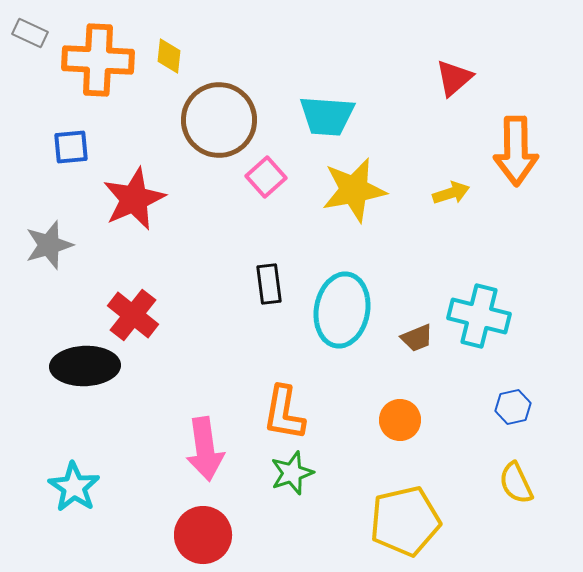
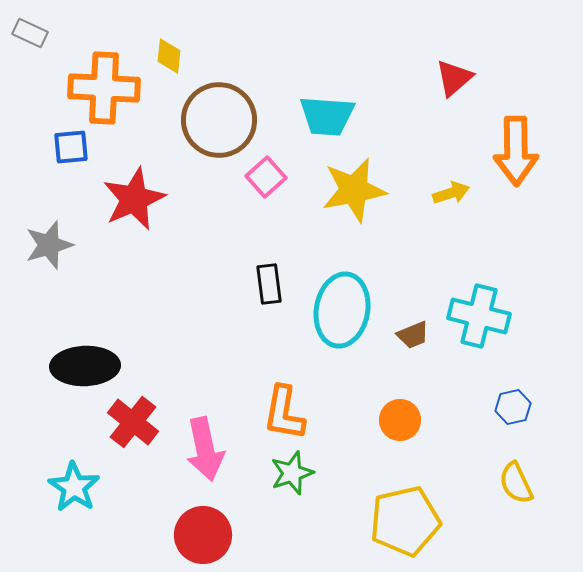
orange cross: moved 6 px right, 28 px down
red cross: moved 107 px down
brown trapezoid: moved 4 px left, 3 px up
pink arrow: rotated 4 degrees counterclockwise
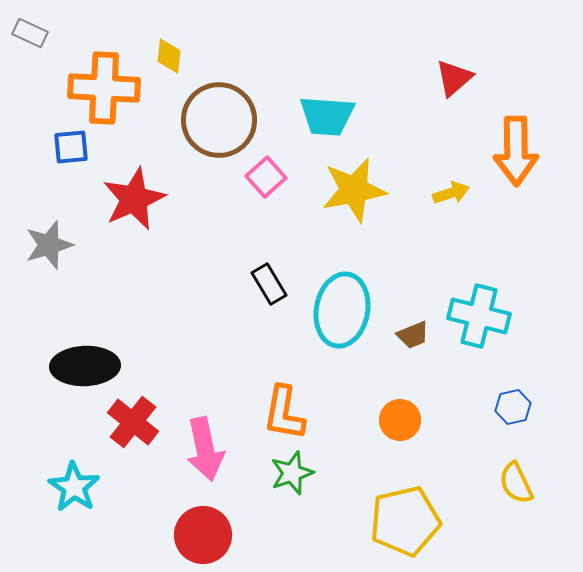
black rectangle: rotated 24 degrees counterclockwise
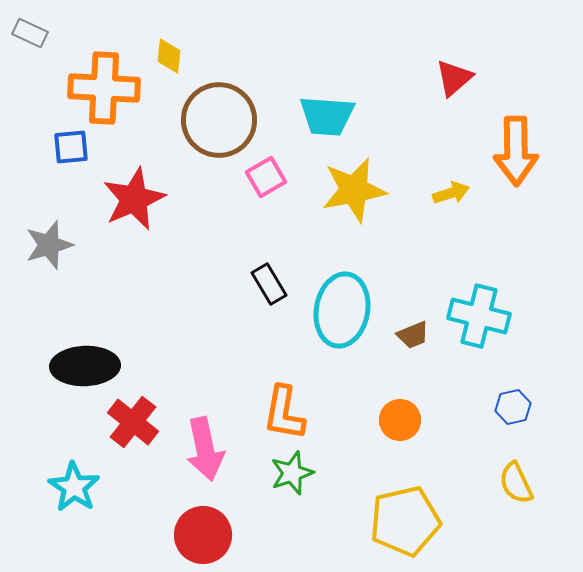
pink square: rotated 12 degrees clockwise
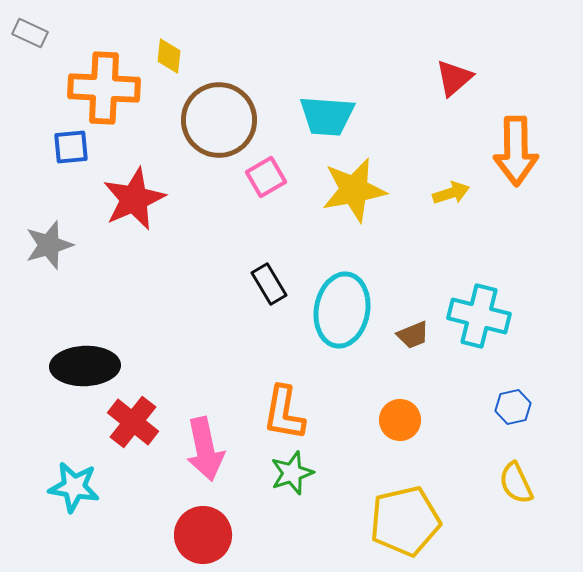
cyan star: rotated 24 degrees counterclockwise
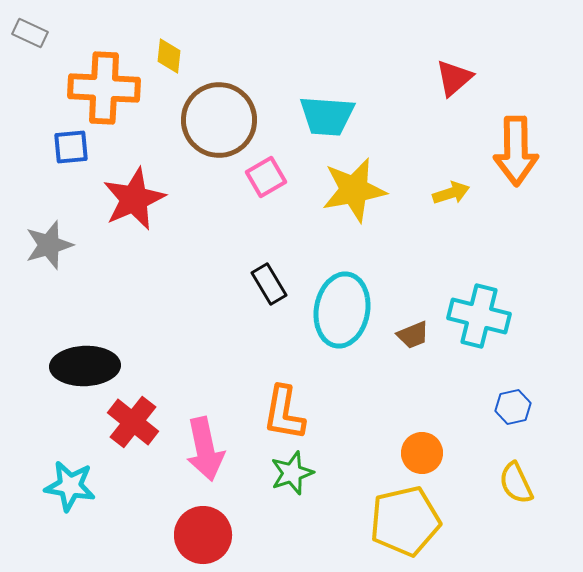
orange circle: moved 22 px right, 33 px down
cyan star: moved 4 px left, 1 px up
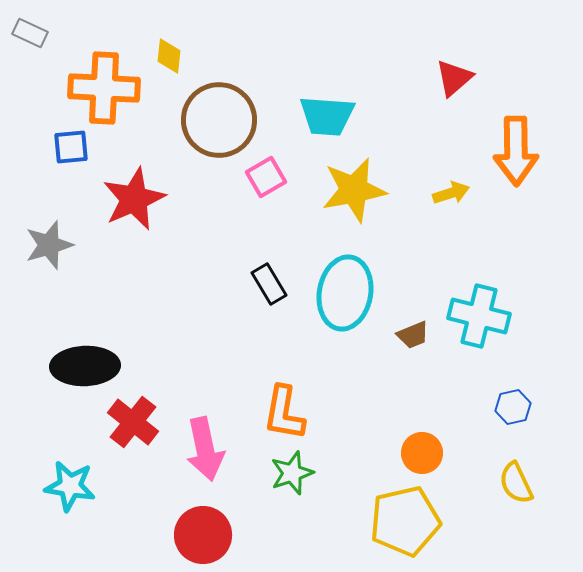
cyan ellipse: moved 3 px right, 17 px up
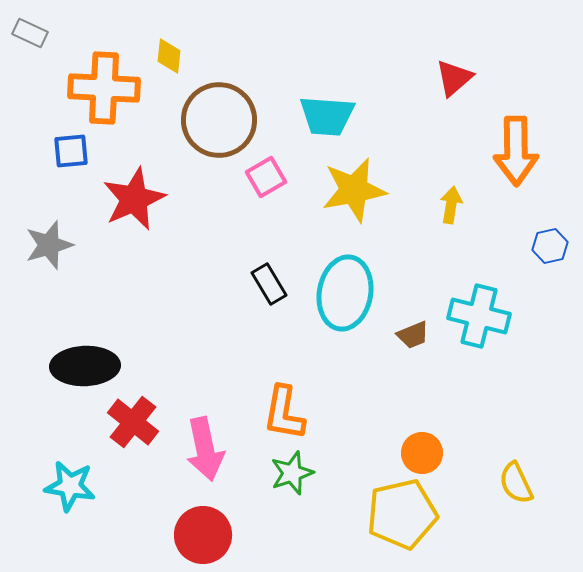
blue square: moved 4 px down
yellow arrow: moved 12 px down; rotated 63 degrees counterclockwise
blue hexagon: moved 37 px right, 161 px up
yellow pentagon: moved 3 px left, 7 px up
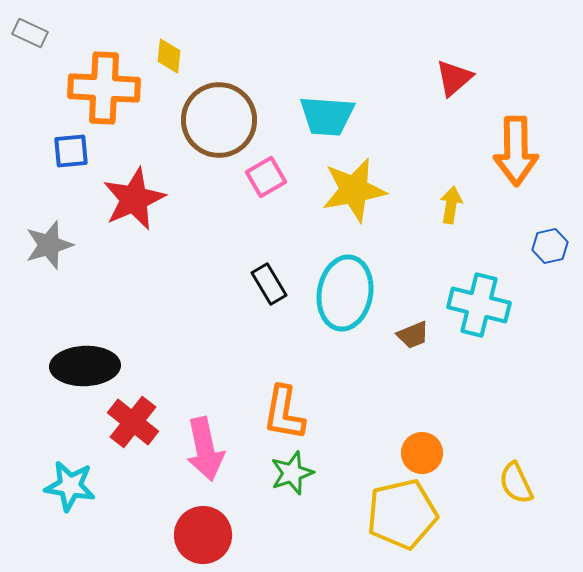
cyan cross: moved 11 px up
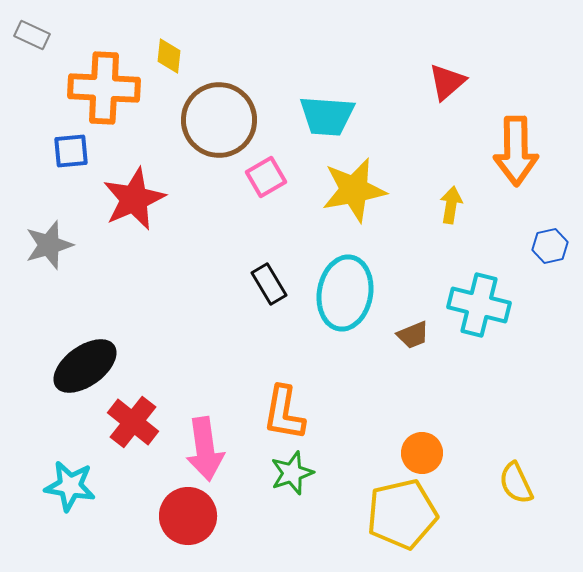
gray rectangle: moved 2 px right, 2 px down
red triangle: moved 7 px left, 4 px down
black ellipse: rotated 34 degrees counterclockwise
pink arrow: rotated 4 degrees clockwise
red circle: moved 15 px left, 19 px up
